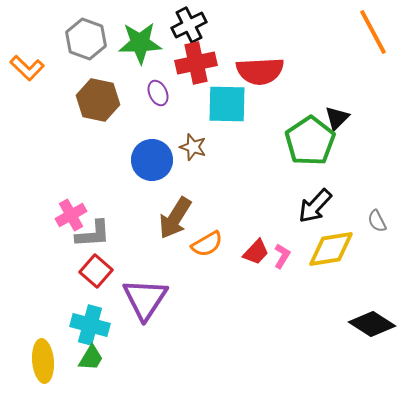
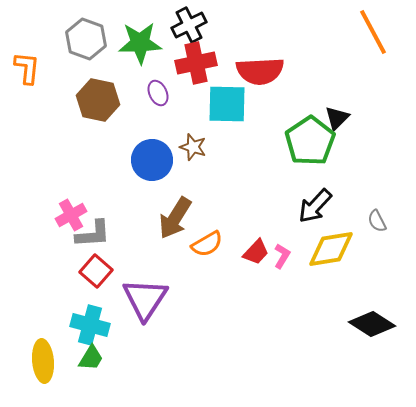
orange L-shape: rotated 128 degrees counterclockwise
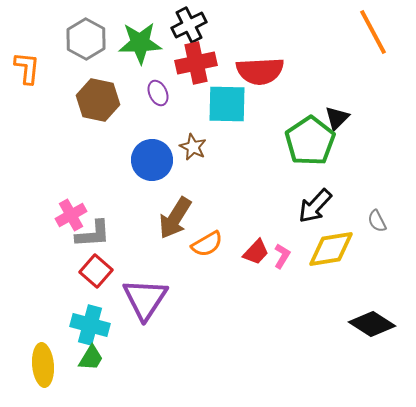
gray hexagon: rotated 9 degrees clockwise
brown star: rotated 8 degrees clockwise
yellow ellipse: moved 4 px down
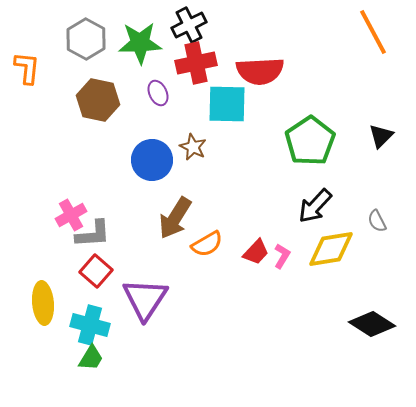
black triangle: moved 44 px right, 18 px down
yellow ellipse: moved 62 px up
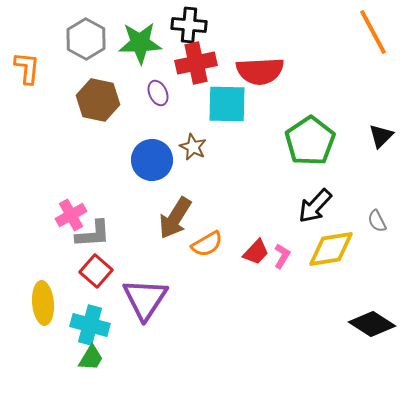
black cross: rotated 32 degrees clockwise
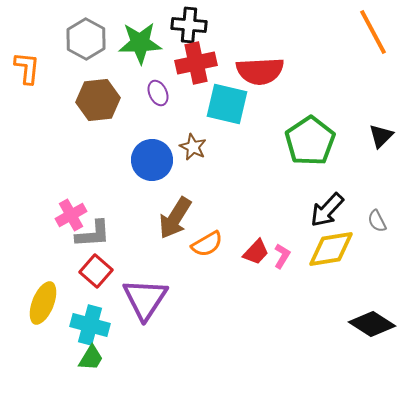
brown hexagon: rotated 18 degrees counterclockwise
cyan square: rotated 12 degrees clockwise
black arrow: moved 12 px right, 4 px down
yellow ellipse: rotated 27 degrees clockwise
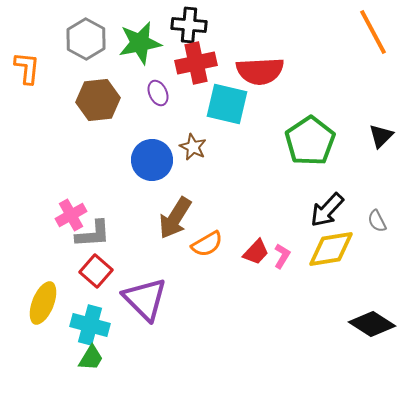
green star: rotated 9 degrees counterclockwise
purple triangle: rotated 18 degrees counterclockwise
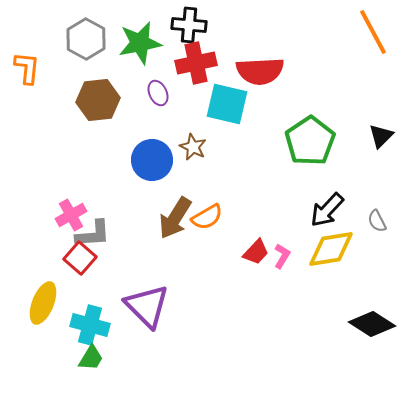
orange semicircle: moved 27 px up
red square: moved 16 px left, 13 px up
purple triangle: moved 2 px right, 7 px down
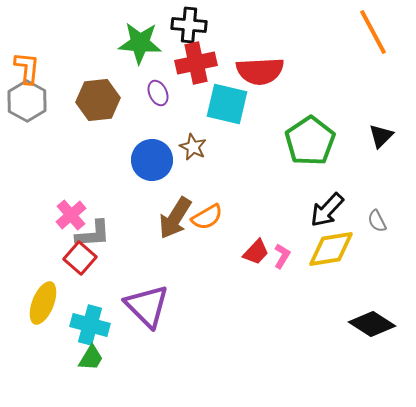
gray hexagon: moved 59 px left, 62 px down
green star: rotated 15 degrees clockwise
pink cross: rotated 12 degrees counterclockwise
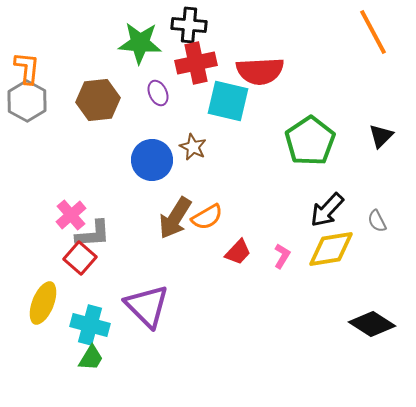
cyan square: moved 1 px right, 3 px up
red trapezoid: moved 18 px left
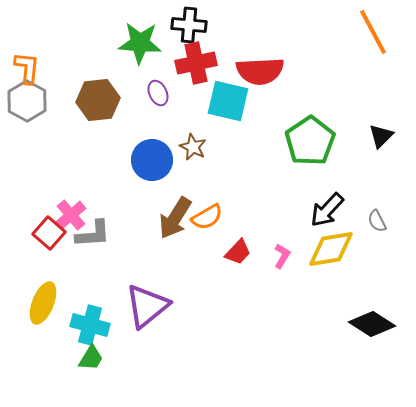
red square: moved 31 px left, 25 px up
purple triangle: rotated 36 degrees clockwise
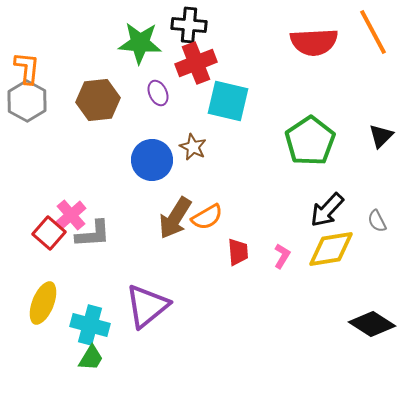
red cross: rotated 9 degrees counterclockwise
red semicircle: moved 54 px right, 29 px up
red trapezoid: rotated 48 degrees counterclockwise
